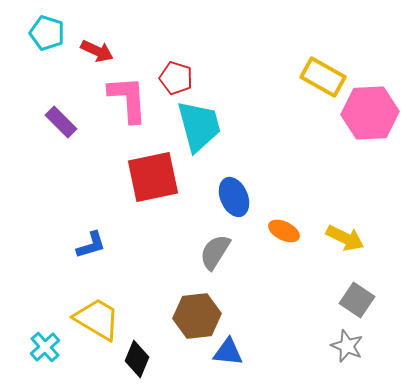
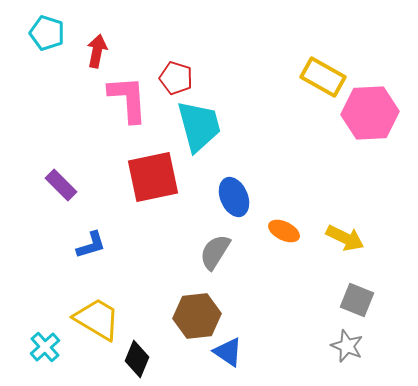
red arrow: rotated 104 degrees counterclockwise
purple rectangle: moved 63 px down
gray square: rotated 12 degrees counterclockwise
blue triangle: rotated 28 degrees clockwise
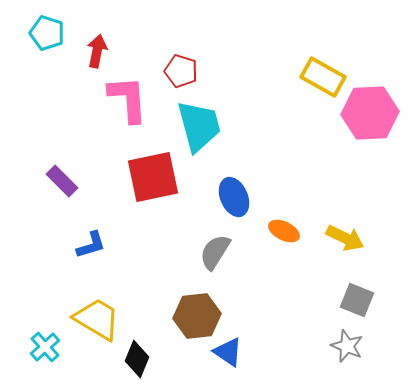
red pentagon: moved 5 px right, 7 px up
purple rectangle: moved 1 px right, 4 px up
